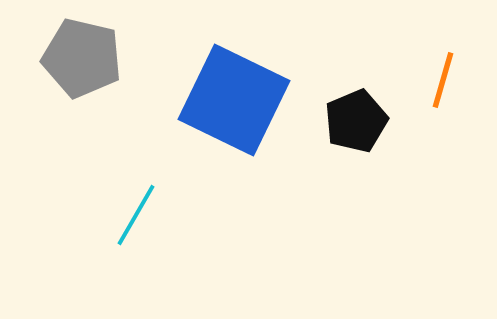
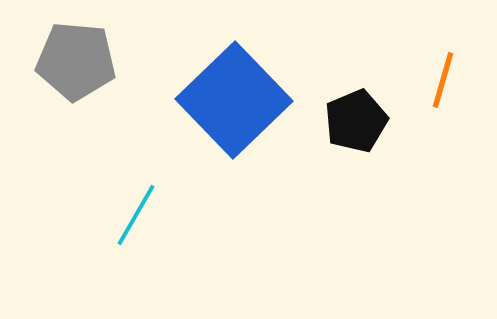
gray pentagon: moved 6 px left, 3 px down; rotated 8 degrees counterclockwise
blue square: rotated 20 degrees clockwise
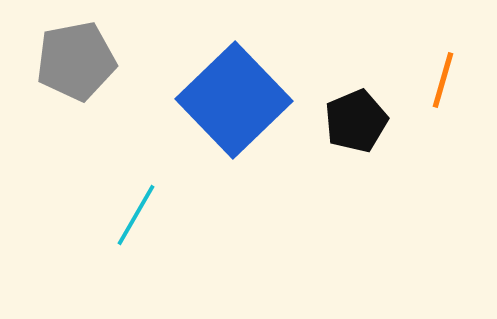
gray pentagon: rotated 16 degrees counterclockwise
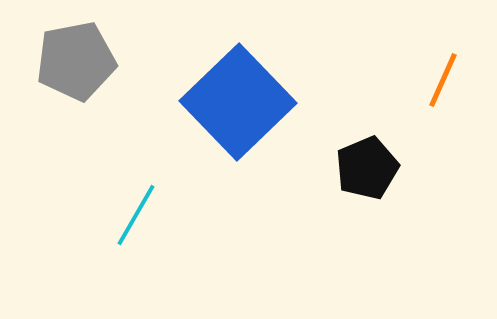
orange line: rotated 8 degrees clockwise
blue square: moved 4 px right, 2 px down
black pentagon: moved 11 px right, 47 px down
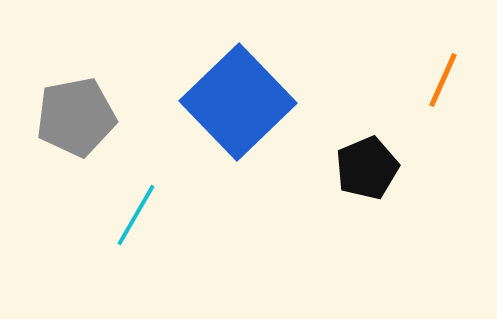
gray pentagon: moved 56 px down
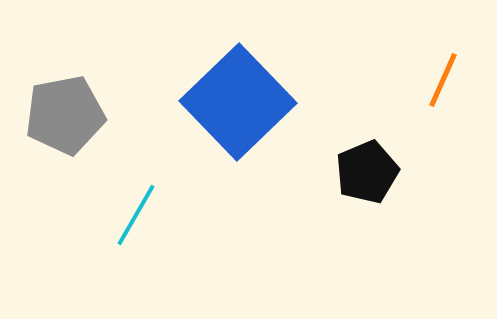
gray pentagon: moved 11 px left, 2 px up
black pentagon: moved 4 px down
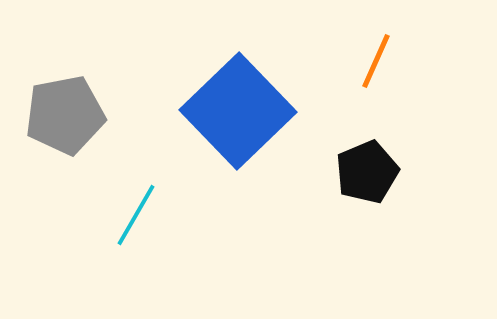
orange line: moved 67 px left, 19 px up
blue square: moved 9 px down
